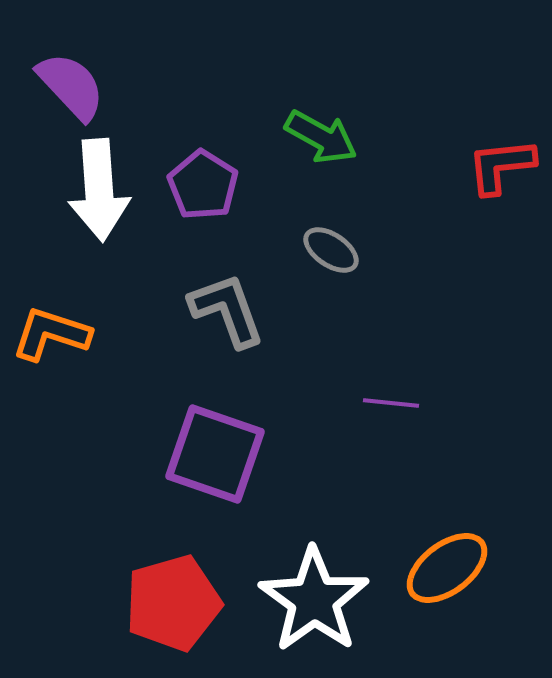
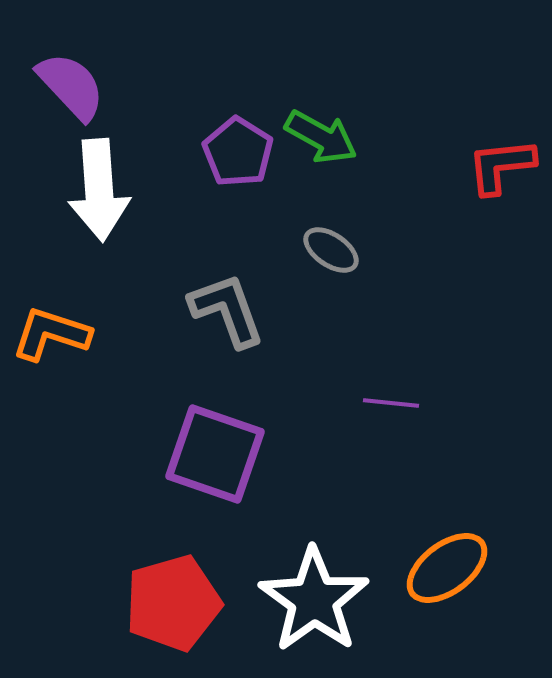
purple pentagon: moved 35 px right, 33 px up
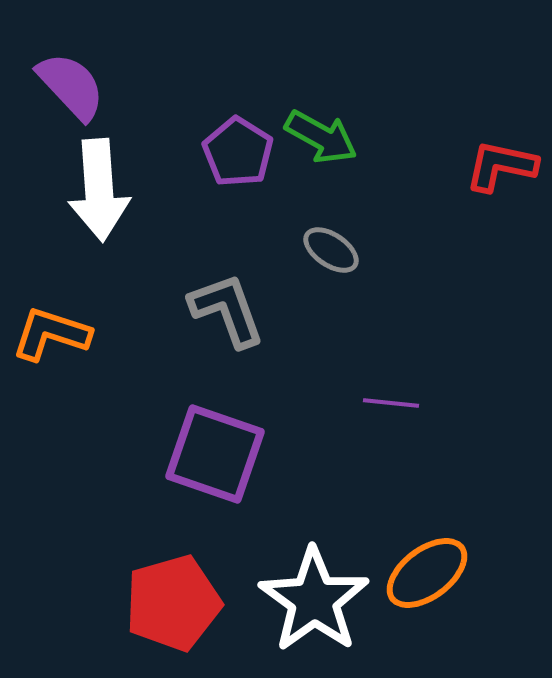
red L-shape: rotated 18 degrees clockwise
orange ellipse: moved 20 px left, 5 px down
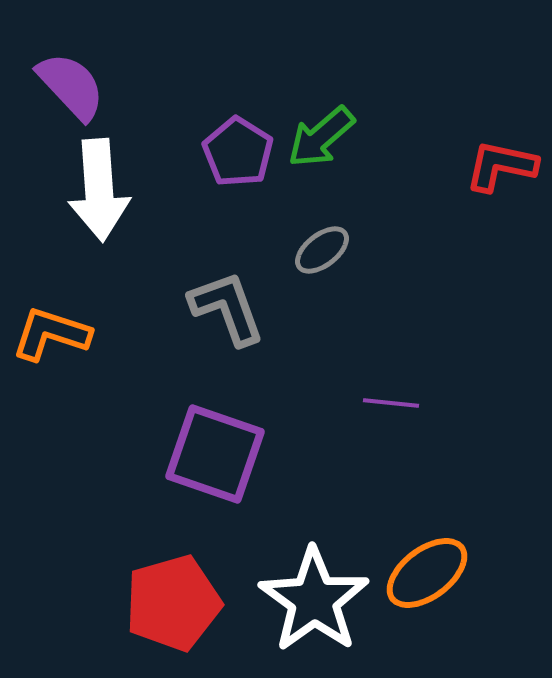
green arrow: rotated 110 degrees clockwise
gray ellipse: moved 9 px left; rotated 72 degrees counterclockwise
gray L-shape: moved 2 px up
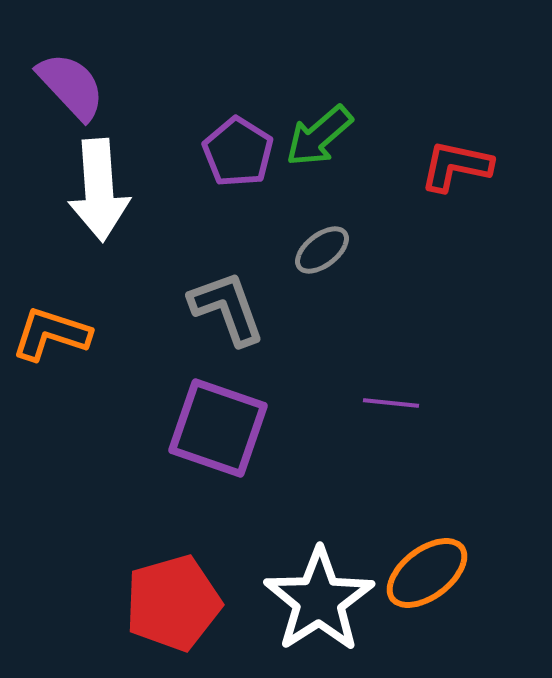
green arrow: moved 2 px left, 1 px up
red L-shape: moved 45 px left
purple square: moved 3 px right, 26 px up
white star: moved 5 px right; rotated 3 degrees clockwise
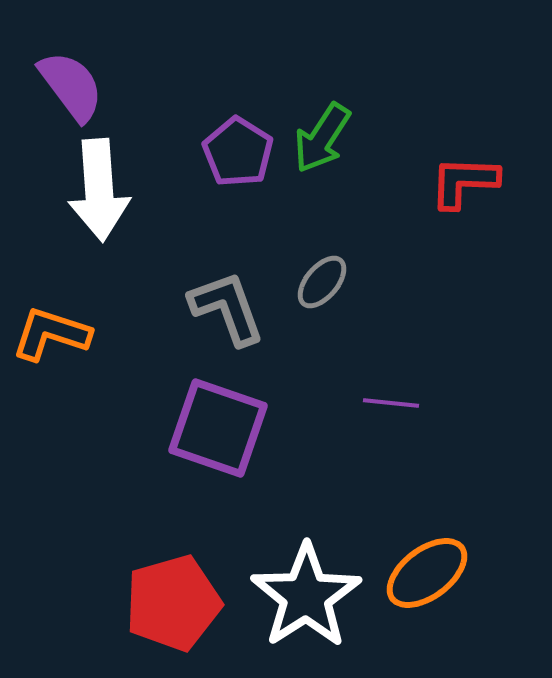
purple semicircle: rotated 6 degrees clockwise
green arrow: moved 3 px right, 2 px down; rotated 16 degrees counterclockwise
red L-shape: moved 8 px right, 16 px down; rotated 10 degrees counterclockwise
gray ellipse: moved 32 px down; rotated 12 degrees counterclockwise
white star: moved 13 px left, 4 px up
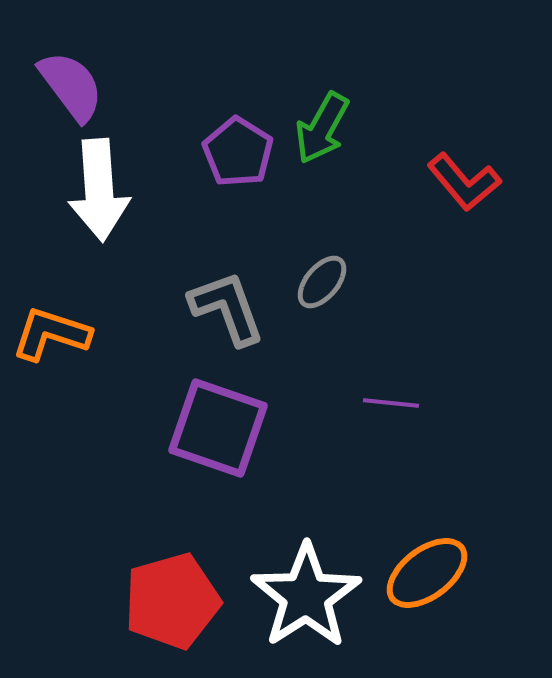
green arrow: moved 10 px up; rotated 4 degrees counterclockwise
red L-shape: rotated 132 degrees counterclockwise
red pentagon: moved 1 px left, 2 px up
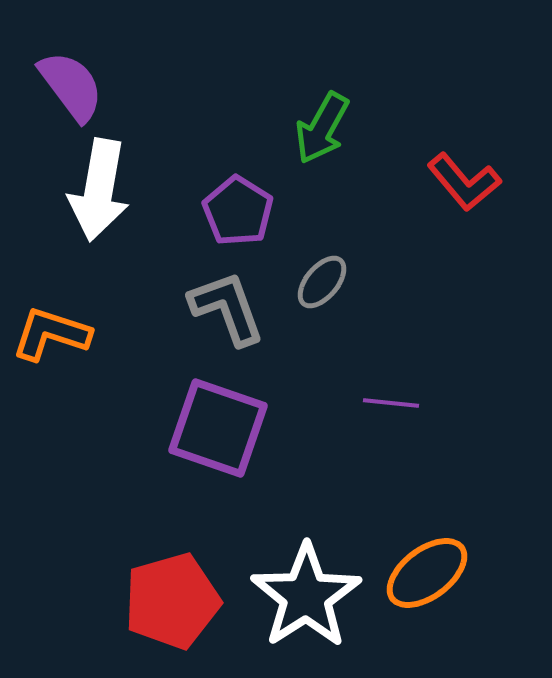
purple pentagon: moved 59 px down
white arrow: rotated 14 degrees clockwise
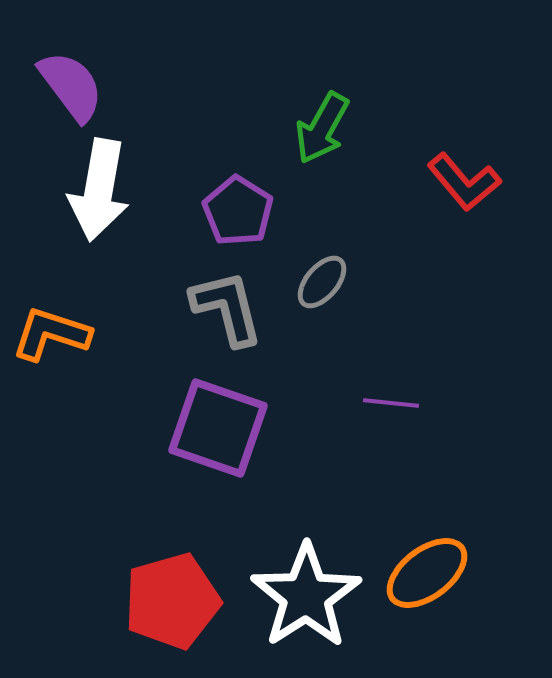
gray L-shape: rotated 6 degrees clockwise
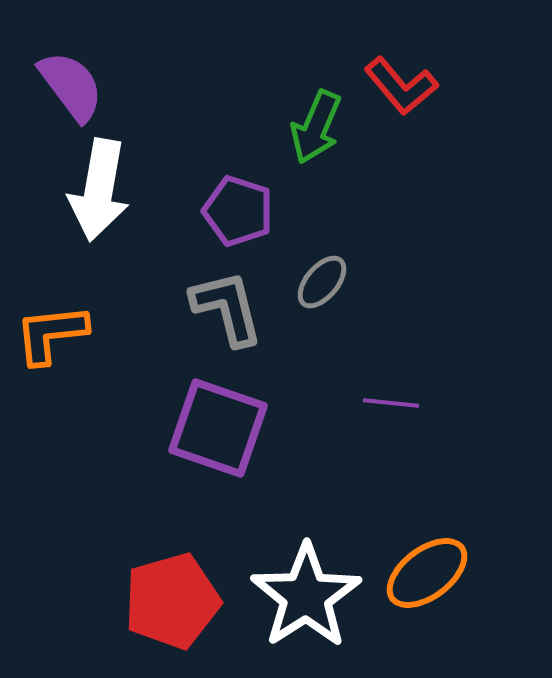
green arrow: moved 6 px left, 1 px up; rotated 6 degrees counterclockwise
red L-shape: moved 63 px left, 96 px up
purple pentagon: rotated 14 degrees counterclockwise
orange L-shape: rotated 24 degrees counterclockwise
